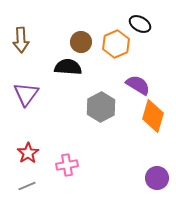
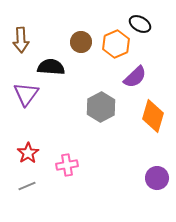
black semicircle: moved 17 px left
purple semicircle: moved 3 px left, 8 px up; rotated 105 degrees clockwise
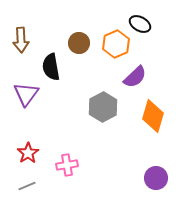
brown circle: moved 2 px left, 1 px down
black semicircle: rotated 104 degrees counterclockwise
gray hexagon: moved 2 px right
purple circle: moved 1 px left
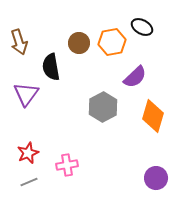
black ellipse: moved 2 px right, 3 px down
brown arrow: moved 2 px left, 2 px down; rotated 15 degrees counterclockwise
orange hexagon: moved 4 px left, 2 px up; rotated 12 degrees clockwise
red star: rotated 10 degrees clockwise
gray line: moved 2 px right, 4 px up
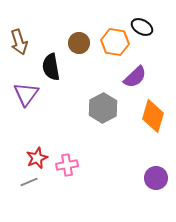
orange hexagon: moved 3 px right; rotated 20 degrees clockwise
gray hexagon: moved 1 px down
red star: moved 9 px right, 5 px down
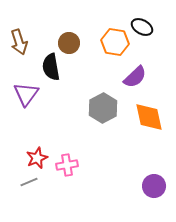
brown circle: moved 10 px left
orange diamond: moved 4 px left, 1 px down; rotated 28 degrees counterclockwise
purple circle: moved 2 px left, 8 px down
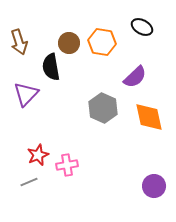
orange hexagon: moved 13 px left
purple triangle: rotated 8 degrees clockwise
gray hexagon: rotated 8 degrees counterclockwise
red star: moved 1 px right, 3 px up
